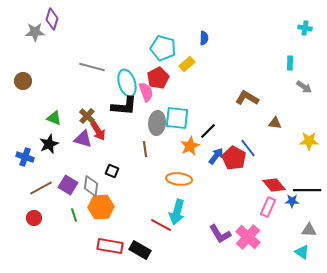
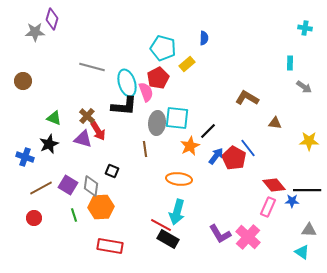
black rectangle at (140, 250): moved 28 px right, 11 px up
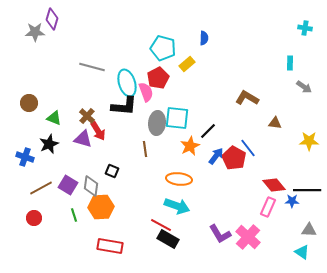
brown circle at (23, 81): moved 6 px right, 22 px down
cyan arrow at (177, 212): moved 6 px up; rotated 85 degrees counterclockwise
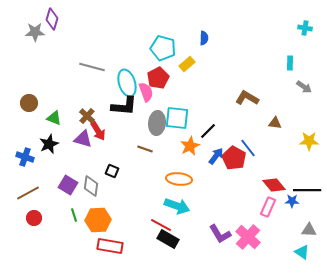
brown line at (145, 149): rotated 63 degrees counterclockwise
brown line at (41, 188): moved 13 px left, 5 px down
orange hexagon at (101, 207): moved 3 px left, 13 px down
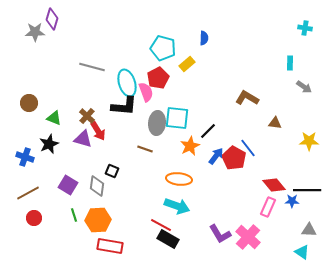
gray diamond at (91, 186): moved 6 px right
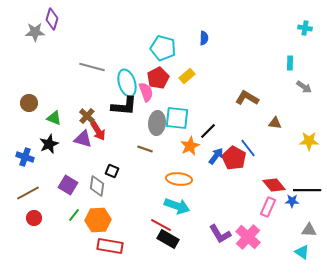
yellow rectangle at (187, 64): moved 12 px down
green line at (74, 215): rotated 56 degrees clockwise
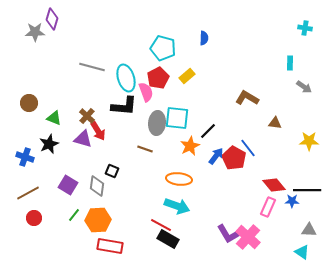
cyan ellipse at (127, 83): moved 1 px left, 5 px up
purple L-shape at (220, 234): moved 8 px right
